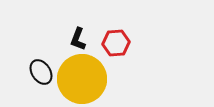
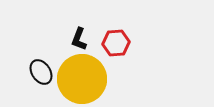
black L-shape: moved 1 px right
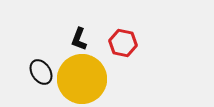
red hexagon: moved 7 px right; rotated 16 degrees clockwise
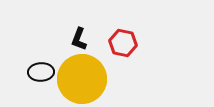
black ellipse: rotated 60 degrees counterclockwise
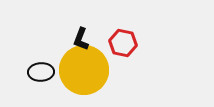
black L-shape: moved 2 px right
yellow circle: moved 2 px right, 9 px up
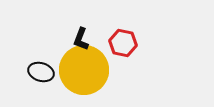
black ellipse: rotated 20 degrees clockwise
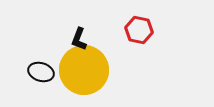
black L-shape: moved 2 px left
red hexagon: moved 16 px right, 13 px up
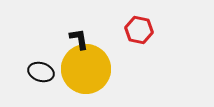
black L-shape: rotated 150 degrees clockwise
yellow circle: moved 2 px right, 1 px up
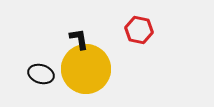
black ellipse: moved 2 px down
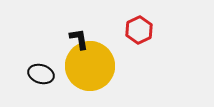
red hexagon: rotated 24 degrees clockwise
yellow circle: moved 4 px right, 3 px up
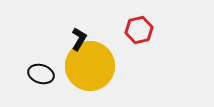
red hexagon: rotated 12 degrees clockwise
black L-shape: rotated 40 degrees clockwise
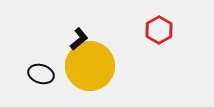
red hexagon: moved 20 px right; rotated 16 degrees counterclockwise
black L-shape: rotated 20 degrees clockwise
